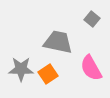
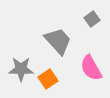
gray square: rotated 14 degrees clockwise
gray trapezoid: moved 1 px up; rotated 36 degrees clockwise
orange square: moved 5 px down
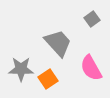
gray trapezoid: moved 2 px down
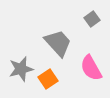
gray star: rotated 15 degrees counterclockwise
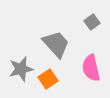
gray square: moved 3 px down
gray trapezoid: moved 2 px left, 1 px down
pink semicircle: rotated 16 degrees clockwise
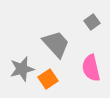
gray star: moved 1 px right
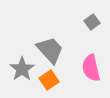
gray trapezoid: moved 6 px left, 6 px down
gray star: rotated 20 degrees counterclockwise
orange square: moved 1 px right, 1 px down
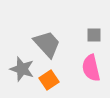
gray square: moved 2 px right, 13 px down; rotated 35 degrees clockwise
gray trapezoid: moved 3 px left, 6 px up
gray star: rotated 20 degrees counterclockwise
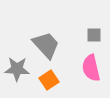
gray trapezoid: moved 1 px left, 1 px down
gray star: moved 5 px left; rotated 15 degrees counterclockwise
